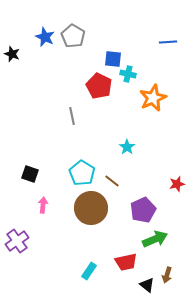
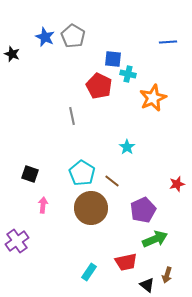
cyan rectangle: moved 1 px down
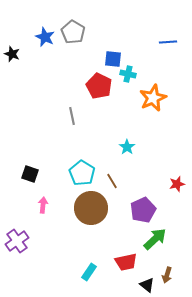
gray pentagon: moved 4 px up
brown line: rotated 21 degrees clockwise
green arrow: rotated 20 degrees counterclockwise
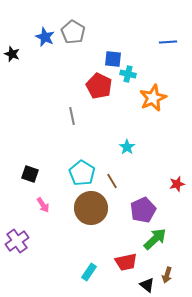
pink arrow: rotated 140 degrees clockwise
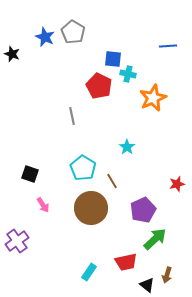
blue line: moved 4 px down
cyan pentagon: moved 1 px right, 5 px up
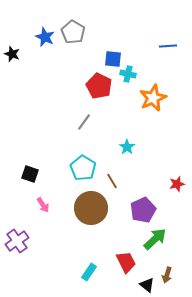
gray line: moved 12 px right, 6 px down; rotated 48 degrees clockwise
red trapezoid: rotated 105 degrees counterclockwise
